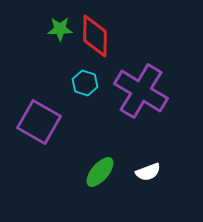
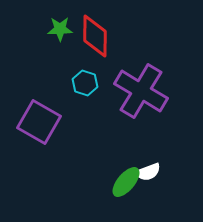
green ellipse: moved 26 px right, 10 px down
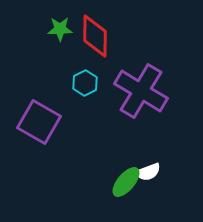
cyan hexagon: rotated 15 degrees clockwise
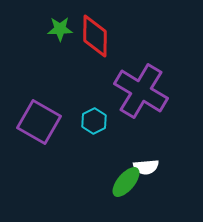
cyan hexagon: moved 9 px right, 38 px down
white semicircle: moved 2 px left, 5 px up; rotated 15 degrees clockwise
